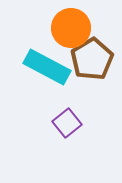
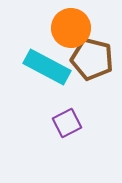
brown pentagon: rotated 27 degrees counterclockwise
purple square: rotated 12 degrees clockwise
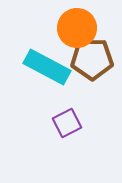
orange circle: moved 6 px right
brown pentagon: rotated 15 degrees counterclockwise
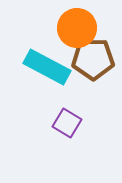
brown pentagon: moved 1 px right
purple square: rotated 32 degrees counterclockwise
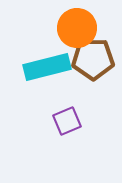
cyan rectangle: rotated 42 degrees counterclockwise
purple square: moved 2 px up; rotated 36 degrees clockwise
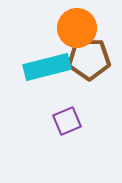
brown pentagon: moved 4 px left
